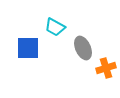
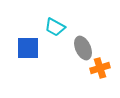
orange cross: moved 6 px left
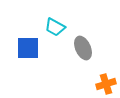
orange cross: moved 6 px right, 16 px down
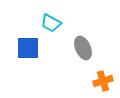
cyan trapezoid: moved 4 px left, 4 px up
orange cross: moved 3 px left, 3 px up
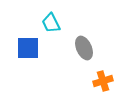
cyan trapezoid: rotated 35 degrees clockwise
gray ellipse: moved 1 px right
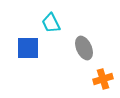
orange cross: moved 2 px up
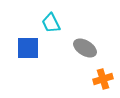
gray ellipse: moved 1 px right; rotated 35 degrees counterclockwise
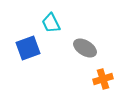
blue square: rotated 20 degrees counterclockwise
